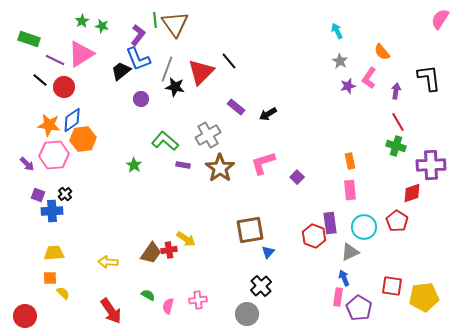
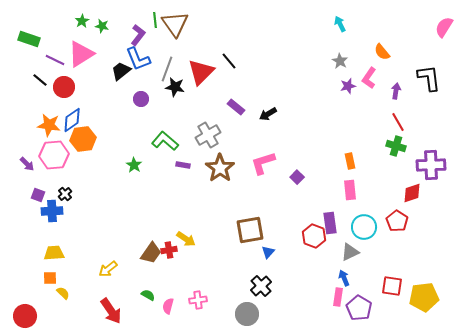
pink semicircle at (440, 19): moved 4 px right, 8 px down
cyan arrow at (337, 31): moved 3 px right, 7 px up
yellow arrow at (108, 262): moved 7 px down; rotated 42 degrees counterclockwise
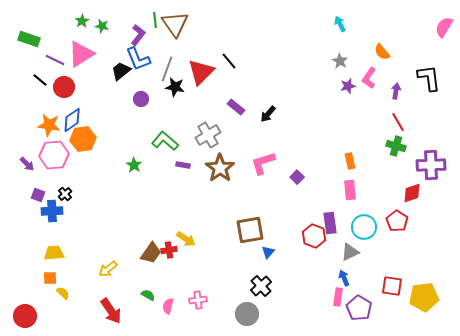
black arrow at (268, 114): rotated 18 degrees counterclockwise
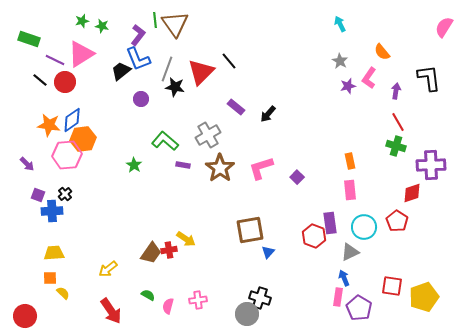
green star at (82, 21): rotated 16 degrees clockwise
red circle at (64, 87): moved 1 px right, 5 px up
pink hexagon at (54, 155): moved 13 px right
pink L-shape at (263, 163): moved 2 px left, 5 px down
black cross at (261, 286): moved 1 px left, 12 px down; rotated 30 degrees counterclockwise
yellow pentagon at (424, 297): rotated 12 degrees counterclockwise
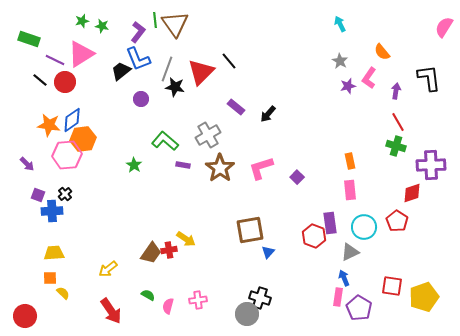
purple L-shape at (138, 35): moved 3 px up
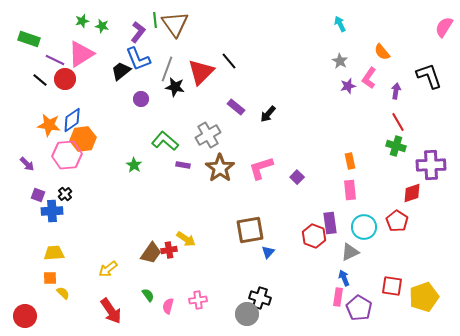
black L-shape at (429, 78): moved 2 px up; rotated 12 degrees counterclockwise
red circle at (65, 82): moved 3 px up
green semicircle at (148, 295): rotated 24 degrees clockwise
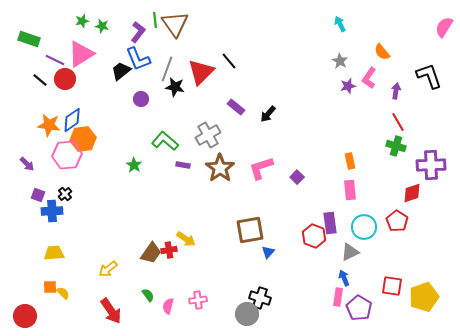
orange square at (50, 278): moved 9 px down
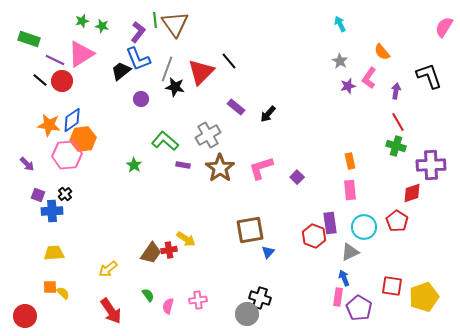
red circle at (65, 79): moved 3 px left, 2 px down
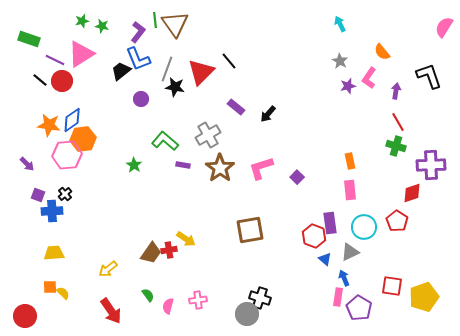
blue triangle at (268, 252): moved 57 px right, 7 px down; rotated 32 degrees counterclockwise
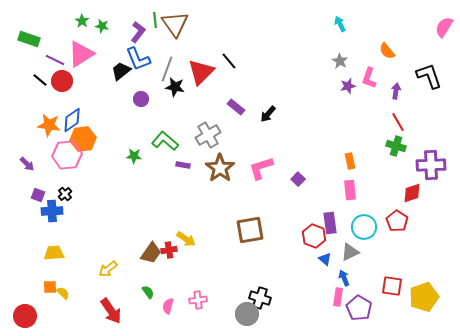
green star at (82, 21): rotated 24 degrees counterclockwise
orange semicircle at (382, 52): moved 5 px right, 1 px up
pink L-shape at (369, 78): rotated 15 degrees counterclockwise
green star at (134, 165): moved 9 px up; rotated 28 degrees counterclockwise
purple square at (297, 177): moved 1 px right, 2 px down
green semicircle at (148, 295): moved 3 px up
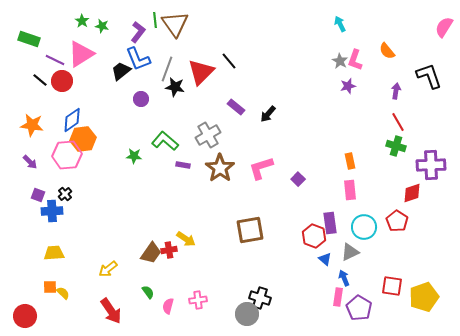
pink L-shape at (369, 78): moved 14 px left, 18 px up
orange star at (49, 125): moved 17 px left
purple arrow at (27, 164): moved 3 px right, 2 px up
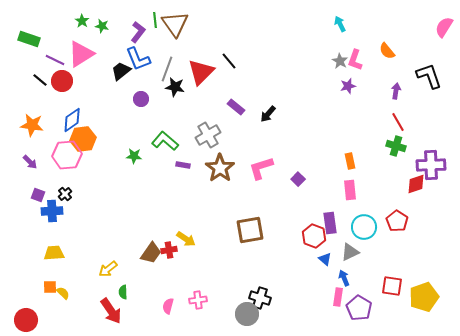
red diamond at (412, 193): moved 4 px right, 9 px up
green semicircle at (148, 292): moved 25 px left; rotated 144 degrees counterclockwise
red circle at (25, 316): moved 1 px right, 4 px down
